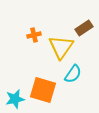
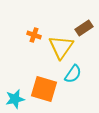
orange cross: rotated 32 degrees clockwise
orange square: moved 1 px right, 1 px up
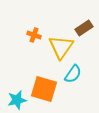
cyan star: moved 2 px right, 1 px down
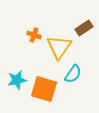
yellow triangle: moved 2 px left
cyan star: moved 20 px up
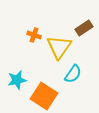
orange square: moved 7 px down; rotated 16 degrees clockwise
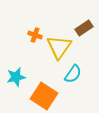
orange cross: moved 1 px right
cyan star: moved 1 px left, 3 px up
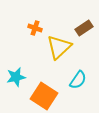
orange cross: moved 7 px up
yellow triangle: rotated 12 degrees clockwise
cyan semicircle: moved 5 px right, 6 px down
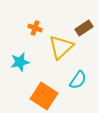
yellow triangle: moved 2 px right
cyan star: moved 4 px right, 15 px up
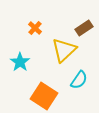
orange cross: rotated 24 degrees clockwise
yellow triangle: moved 3 px right, 3 px down
cyan star: rotated 24 degrees counterclockwise
cyan semicircle: moved 1 px right
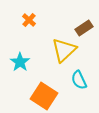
orange cross: moved 6 px left, 8 px up
cyan semicircle: rotated 120 degrees clockwise
